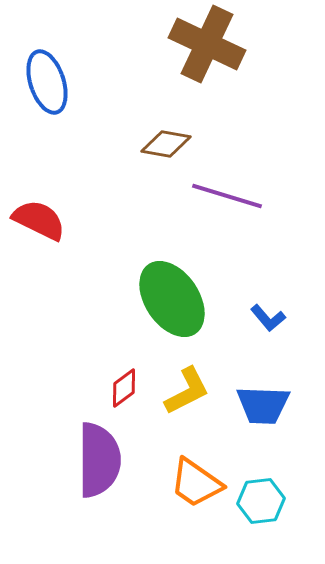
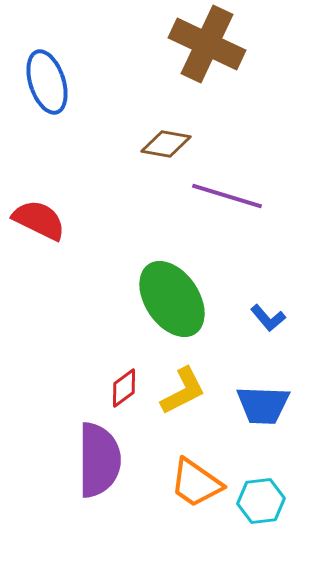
yellow L-shape: moved 4 px left
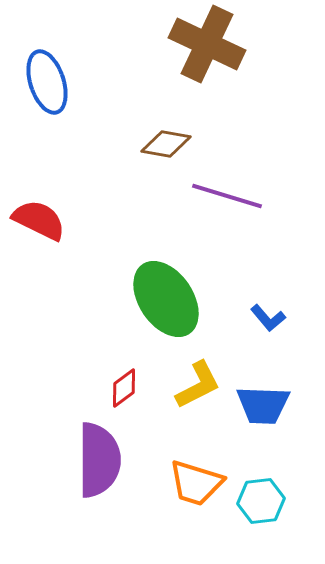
green ellipse: moved 6 px left
yellow L-shape: moved 15 px right, 6 px up
orange trapezoid: rotated 18 degrees counterclockwise
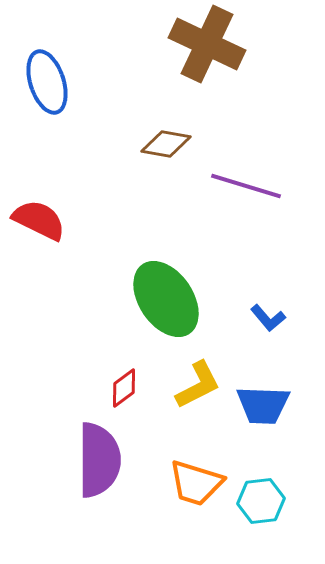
purple line: moved 19 px right, 10 px up
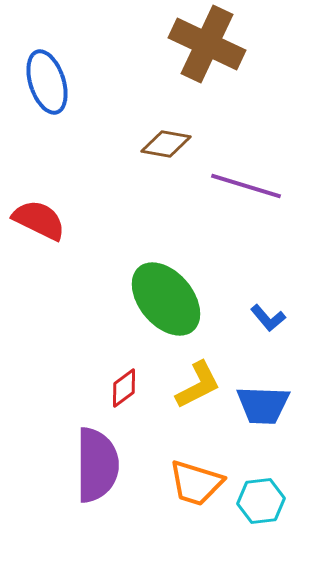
green ellipse: rotated 6 degrees counterclockwise
purple semicircle: moved 2 px left, 5 px down
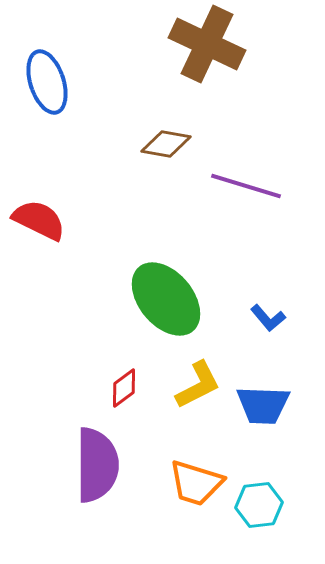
cyan hexagon: moved 2 px left, 4 px down
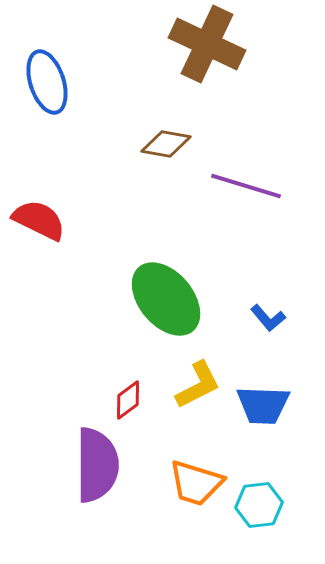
red diamond: moved 4 px right, 12 px down
